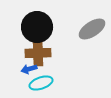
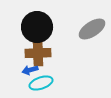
blue arrow: moved 1 px right, 1 px down
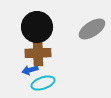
cyan ellipse: moved 2 px right
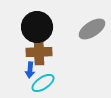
brown cross: moved 1 px right, 1 px up
blue arrow: rotated 70 degrees counterclockwise
cyan ellipse: rotated 15 degrees counterclockwise
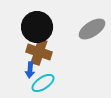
brown cross: rotated 20 degrees clockwise
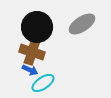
gray ellipse: moved 10 px left, 5 px up
brown cross: moved 7 px left
blue arrow: rotated 70 degrees counterclockwise
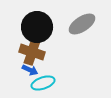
cyan ellipse: rotated 15 degrees clockwise
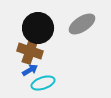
black circle: moved 1 px right, 1 px down
brown cross: moved 2 px left, 1 px up
blue arrow: rotated 56 degrees counterclockwise
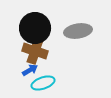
gray ellipse: moved 4 px left, 7 px down; rotated 24 degrees clockwise
black circle: moved 3 px left
brown cross: moved 5 px right
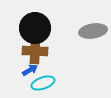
gray ellipse: moved 15 px right
brown cross: rotated 15 degrees counterclockwise
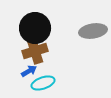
brown cross: rotated 20 degrees counterclockwise
blue arrow: moved 1 px left, 1 px down
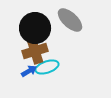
gray ellipse: moved 23 px left, 11 px up; rotated 52 degrees clockwise
cyan ellipse: moved 4 px right, 16 px up
